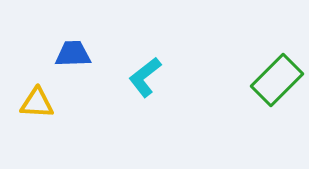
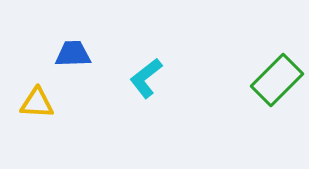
cyan L-shape: moved 1 px right, 1 px down
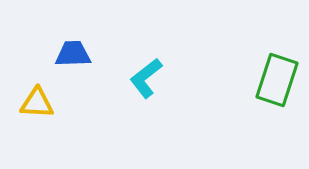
green rectangle: rotated 27 degrees counterclockwise
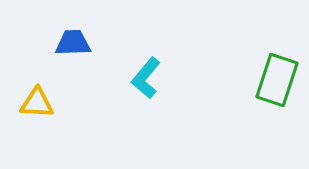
blue trapezoid: moved 11 px up
cyan L-shape: rotated 12 degrees counterclockwise
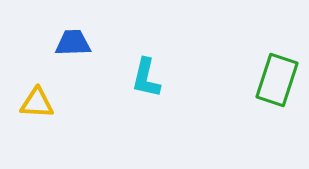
cyan L-shape: rotated 27 degrees counterclockwise
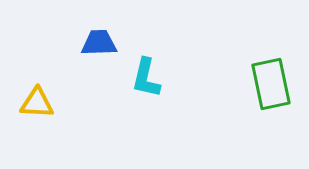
blue trapezoid: moved 26 px right
green rectangle: moved 6 px left, 4 px down; rotated 30 degrees counterclockwise
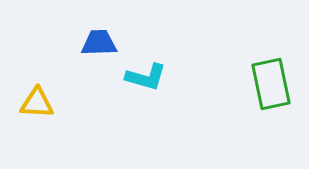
cyan L-shape: moved 1 px up; rotated 87 degrees counterclockwise
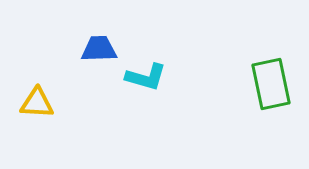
blue trapezoid: moved 6 px down
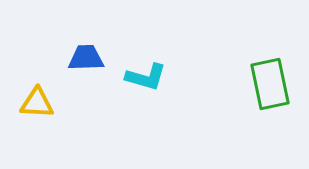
blue trapezoid: moved 13 px left, 9 px down
green rectangle: moved 1 px left
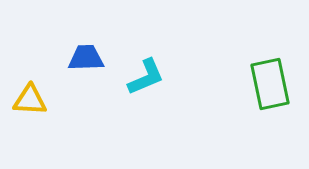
cyan L-shape: rotated 39 degrees counterclockwise
yellow triangle: moved 7 px left, 3 px up
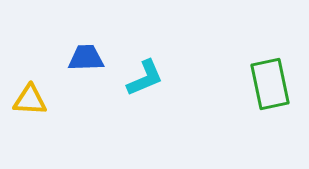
cyan L-shape: moved 1 px left, 1 px down
